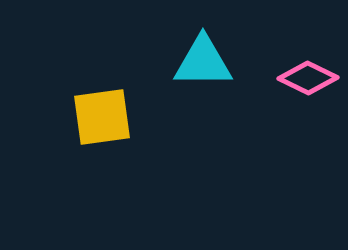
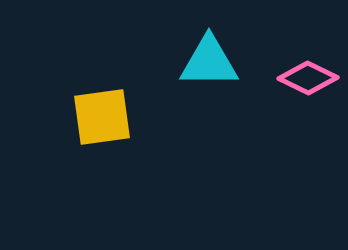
cyan triangle: moved 6 px right
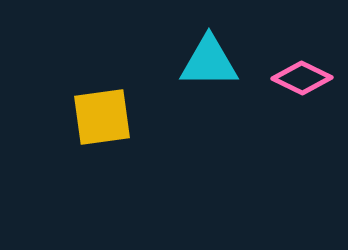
pink diamond: moved 6 px left
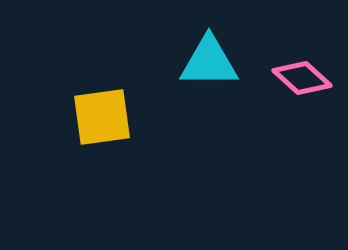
pink diamond: rotated 16 degrees clockwise
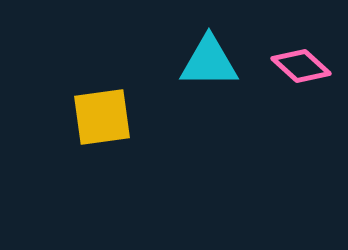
pink diamond: moved 1 px left, 12 px up
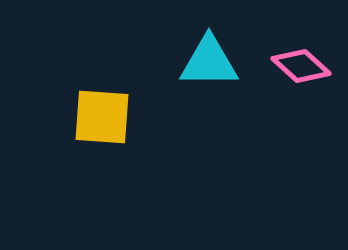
yellow square: rotated 12 degrees clockwise
